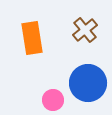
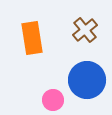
blue circle: moved 1 px left, 3 px up
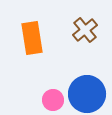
blue circle: moved 14 px down
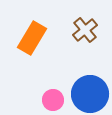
orange rectangle: rotated 40 degrees clockwise
blue circle: moved 3 px right
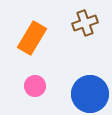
brown cross: moved 7 px up; rotated 20 degrees clockwise
pink circle: moved 18 px left, 14 px up
